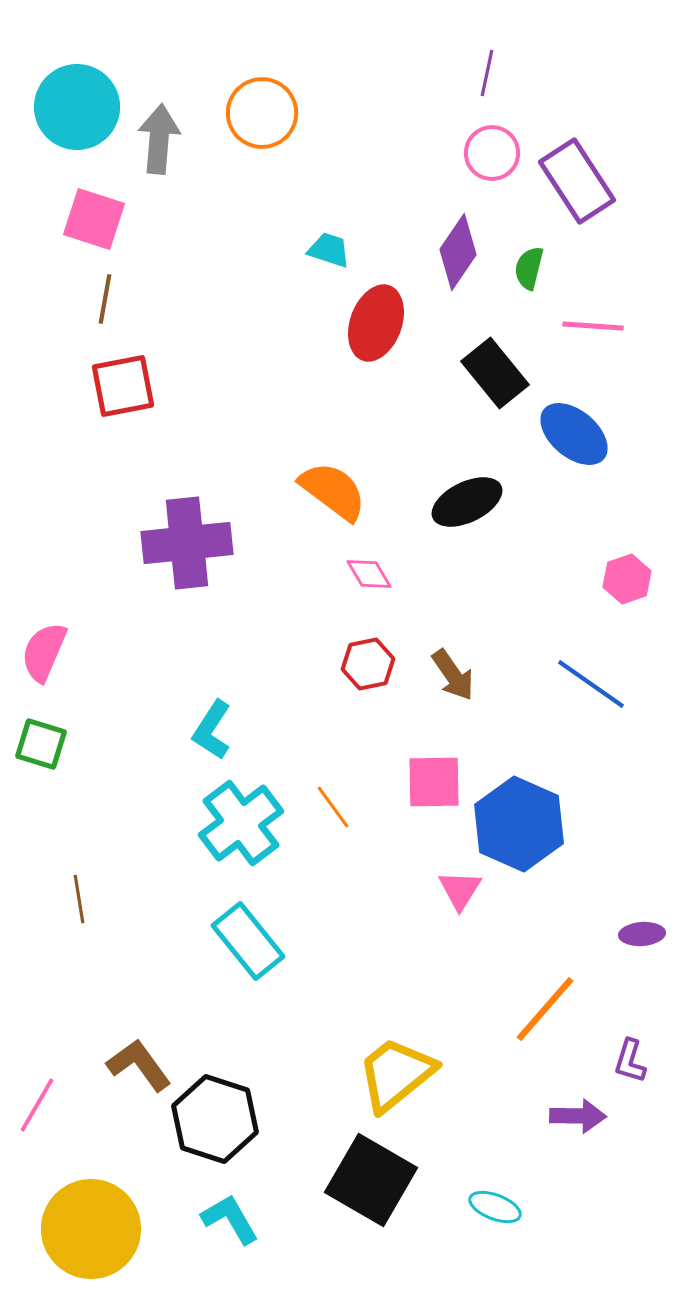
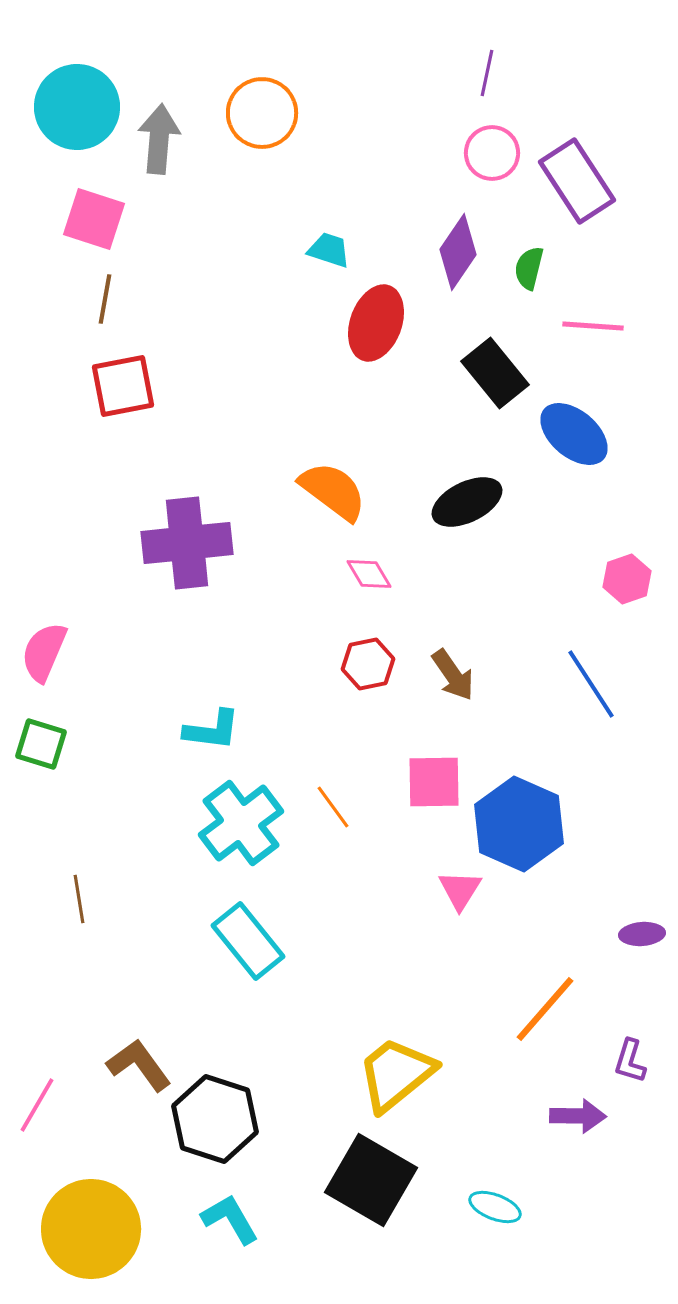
blue line at (591, 684): rotated 22 degrees clockwise
cyan L-shape at (212, 730): rotated 116 degrees counterclockwise
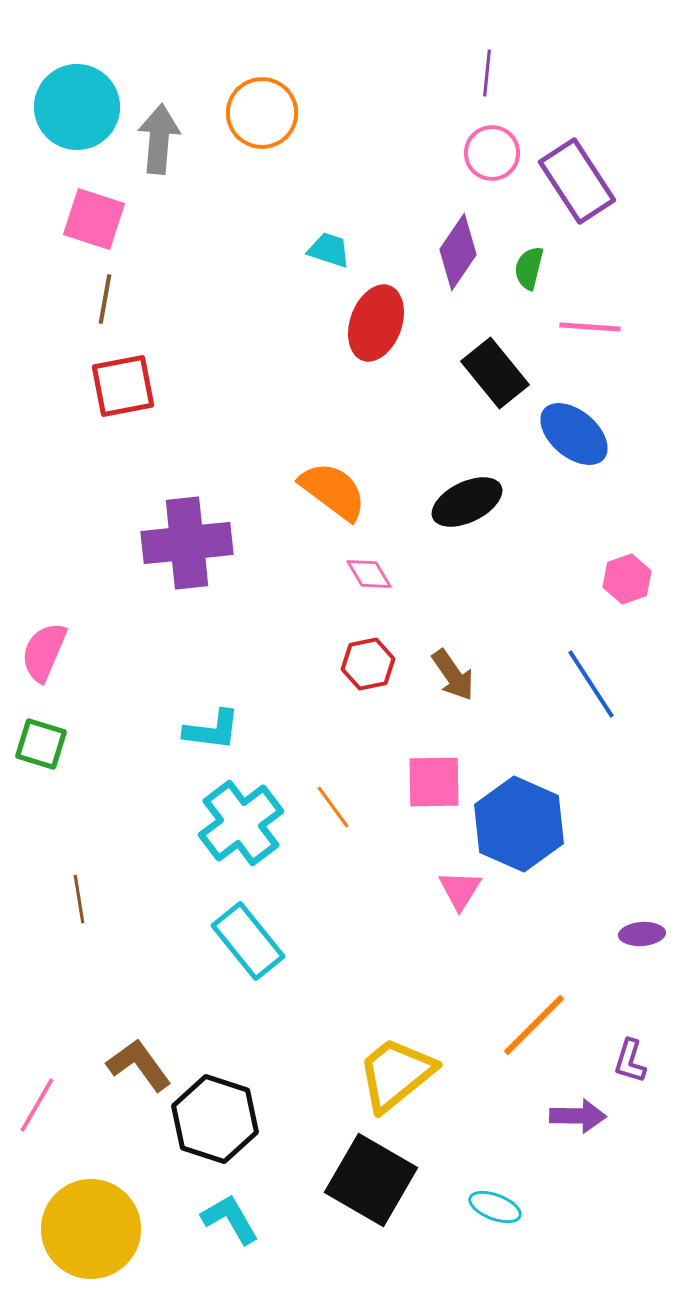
purple line at (487, 73): rotated 6 degrees counterclockwise
pink line at (593, 326): moved 3 px left, 1 px down
orange line at (545, 1009): moved 11 px left, 16 px down; rotated 4 degrees clockwise
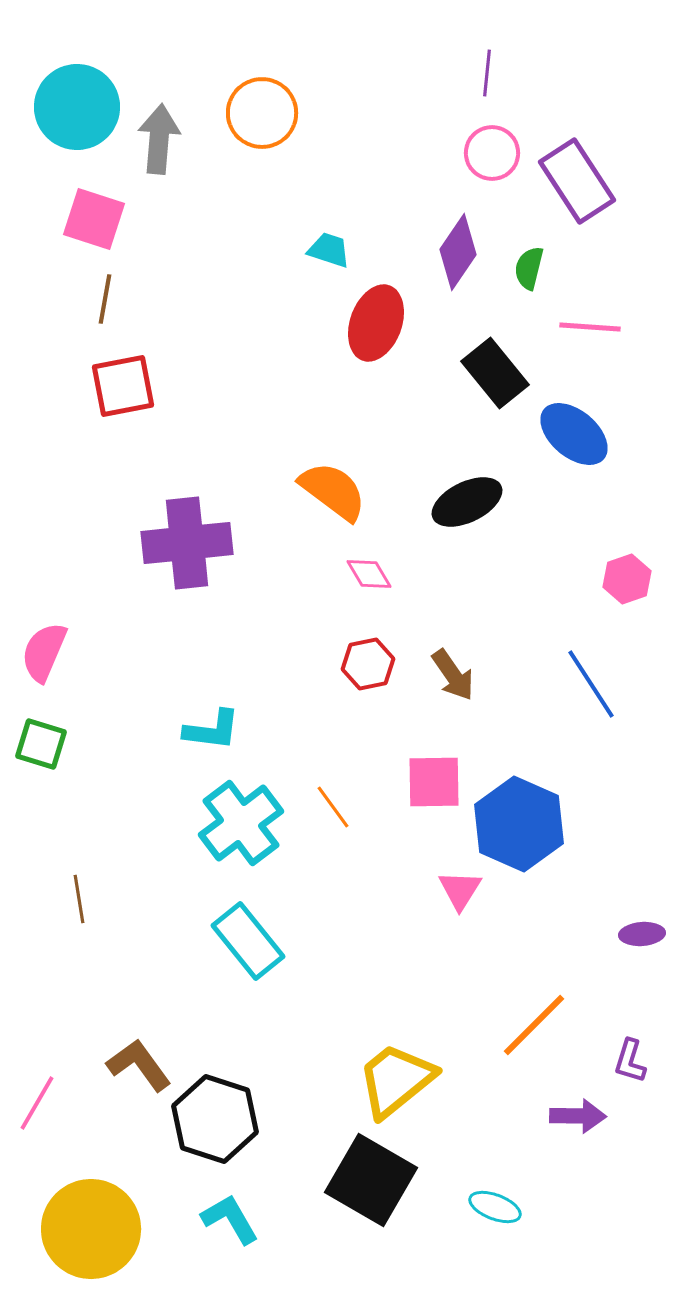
yellow trapezoid at (396, 1074): moved 6 px down
pink line at (37, 1105): moved 2 px up
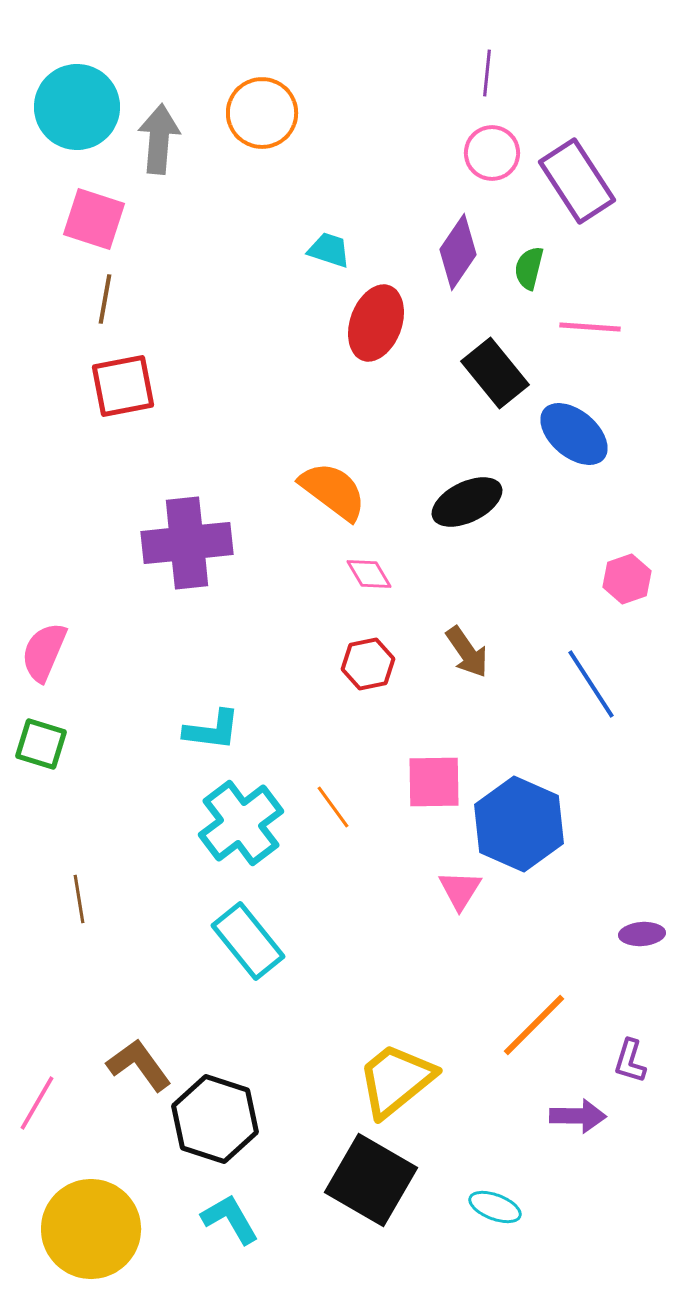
brown arrow at (453, 675): moved 14 px right, 23 px up
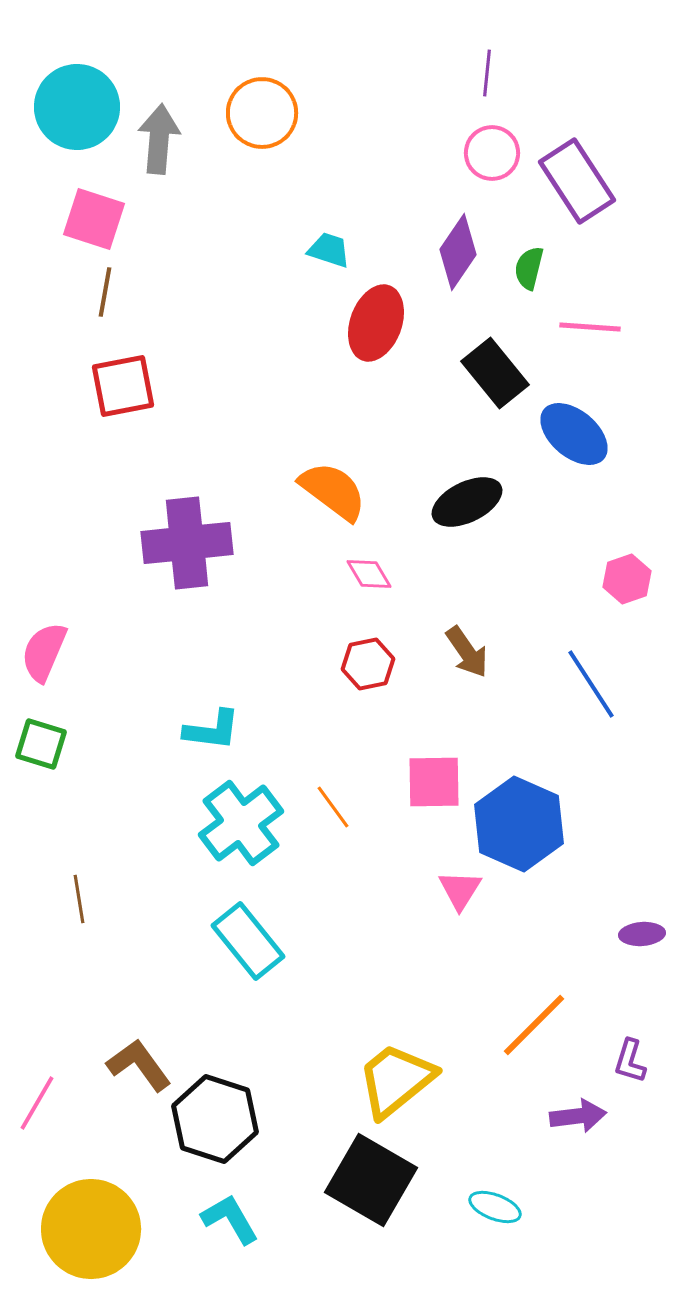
brown line at (105, 299): moved 7 px up
purple arrow at (578, 1116): rotated 8 degrees counterclockwise
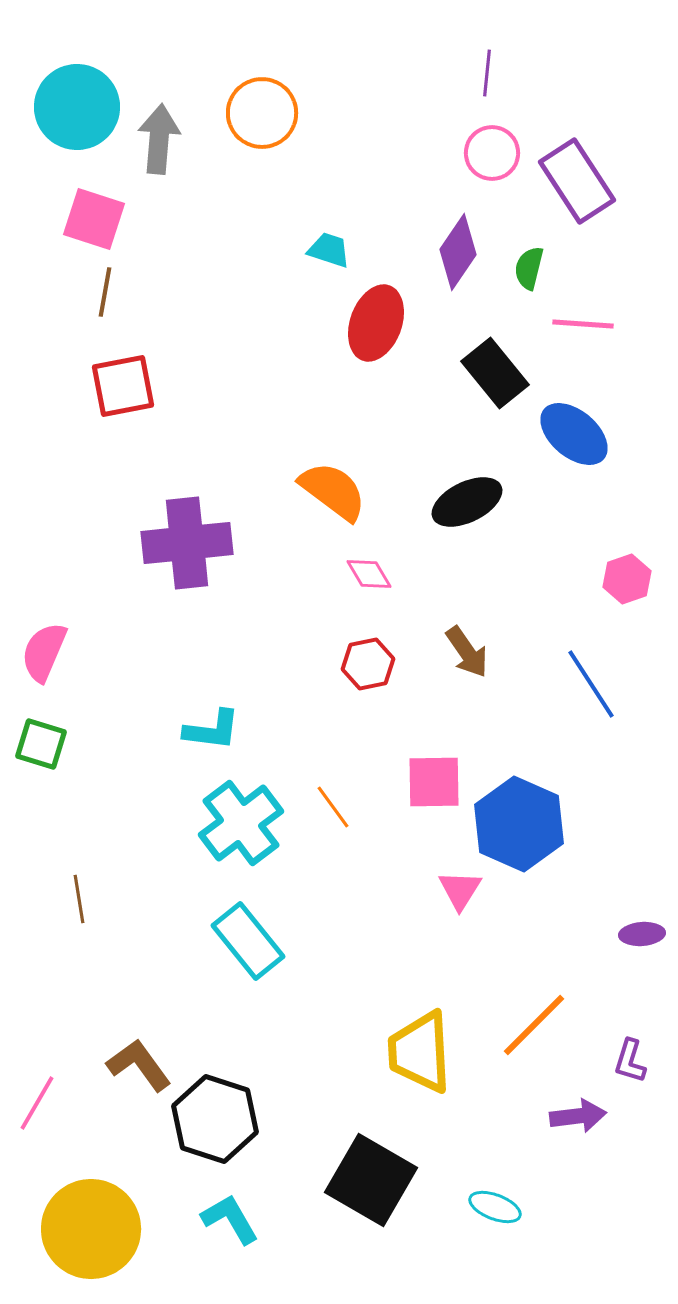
pink line at (590, 327): moved 7 px left, 3 px up
yellow trapezoid at (396, 1080): moved 24 px right, 28 px up; rotated 54 degrees counterclockwise
